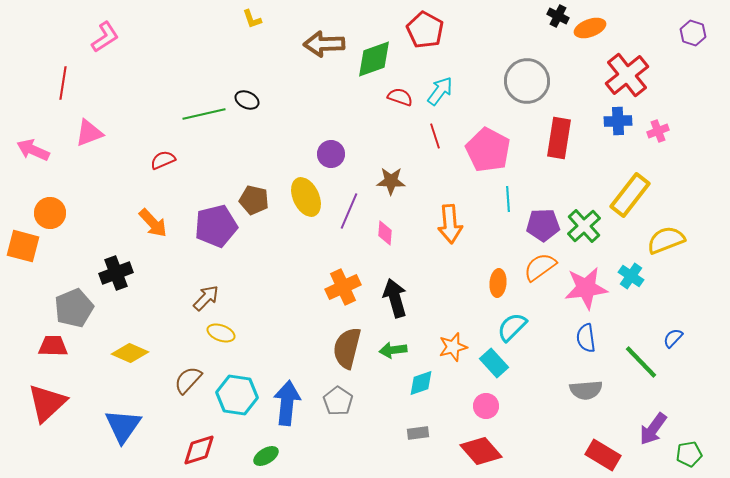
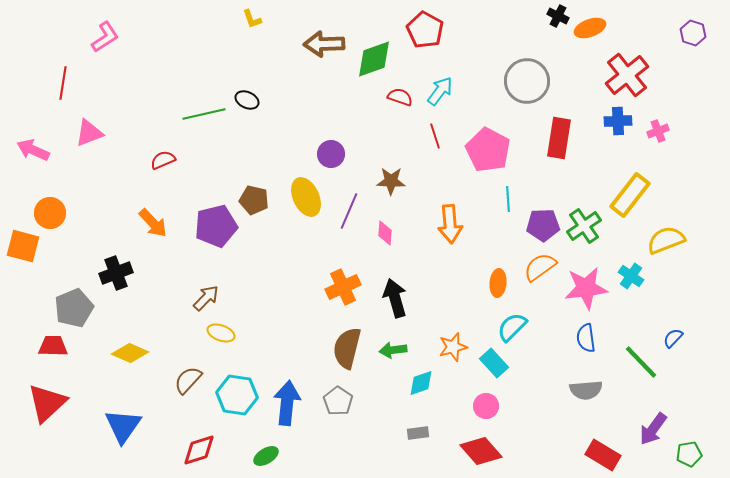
green cross at (584, 226): rotated 8 degrees clockwise
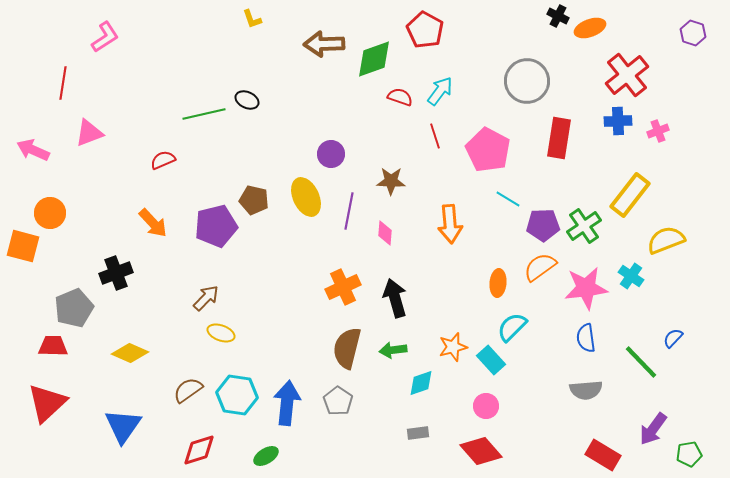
cyan line at (508, 199): rotated 55 degrees counterclockwise
purple line at (349, 211): rotated 12 degrees counterclockwise
cyan rectangle at (494, 363): moved 3 px left, 3 px up
brown semicircle at (188, 380): moved 10 px down; rotated 12 degrees clockwise
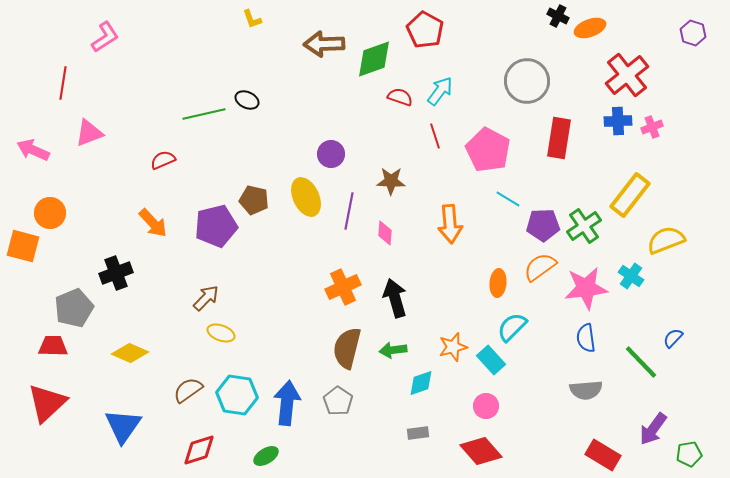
pink cross at (658, 131): moved 6 px left, 4 px up
